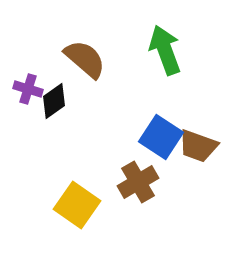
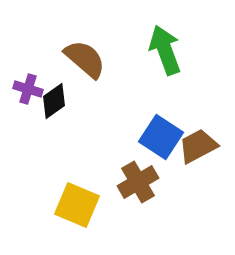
brown trapezoid: rotated 132 degrees clockwise
yellow square: rotated 12 degrees counterclockwise
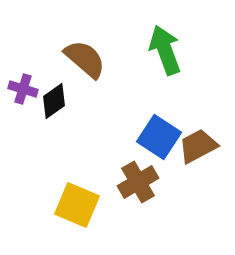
purple cross: moved 5 px left
blue square: moved 2 px left
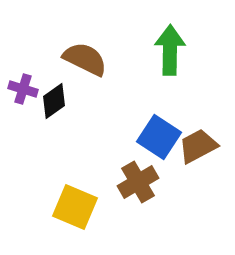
green arrow: moved 5 px right; rotated 21 degrees clockwise
brown semicircle: rotated 15 degrees counterclockwise
yellow square: moved 2 px left, 2 px down
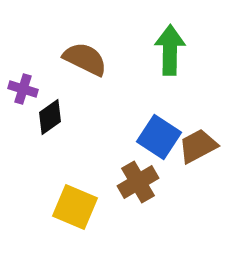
black diamond: moved 4 px left, 16 px down
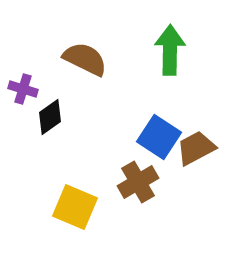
brown trapezoid: moved 2 px left, 2 px down
